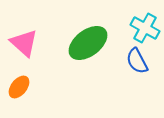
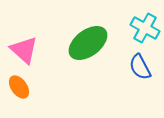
pink triangle: moved 7 px down
blue semicircle: moved 3 px right, 6 px down
orange ellipse: rotated 75 degrees counterclockwise
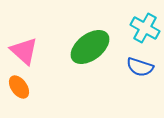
green ellipse: moved 2 px right, 4 px down
pink triangle: moved 1 px down
blue semicircle: rotated 44 degrees counterclockwise
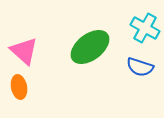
orange ellipse: rotated 25 degrees clockwise
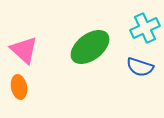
cyan cross: rotated 36 degrees clockwise
pink triangle: moved 1 px up
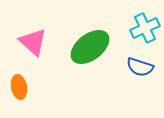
pink triangle: moved 9 px right, 8 px up
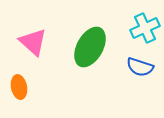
green ellipse: rotated 24 degrees counterclockwise
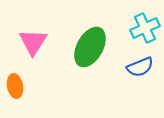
pink triangle: rotated 20 degrees clockwise
blue semicircle: rotated 40 degrees counterclockwise
orange ellipse: moved 4 px left, 1 px up
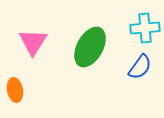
cyan cross: rotated 20 degrees clockwise
blue semicircle: rotated 32 degrees counterclockwise
orange ellipse: moved 4 px down
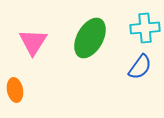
green ellipse: moved 9 px up
